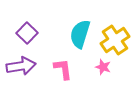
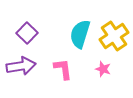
yellow cross: moved 1 px left, 4 px up
pink star: moved 2 px down
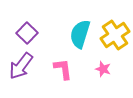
yellow cross: moved 1 px right, 1 px up
purple arrow: rotated 136 degrees clockwise
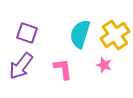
purple square: rotated 25 degrees counterclockwise
pink star: moved 1 px right, 4 px up
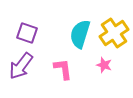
yellow cross: moved 1 px left, 2 px up
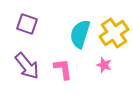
purple square: moved 9 px up
purple arrow: moved 6 px right; rotated 76 degrees counterclockwise
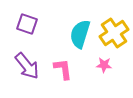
pink star: rotated 14 degrees counterclockwise
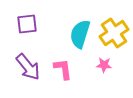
purple square: rotated 25 degrees counterclockwise
purple arrow: moved 1 px right, 1 px down
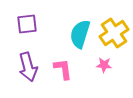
purple arrow: rotated 24 degrees clockwise
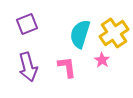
purple square: rotated 15 degrees counterclockwise
pink star: moved 2 px left, 5 px up; rotated 28 degrees clockwise
pink L-shape: moved 4 px right, 2 px up
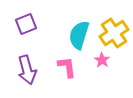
purple square: moved 1 px left
cyan semicircle: moved 1 px left, 1 px down
purple arrow: moved 1 px left, 3 px down
